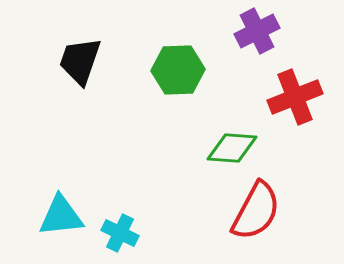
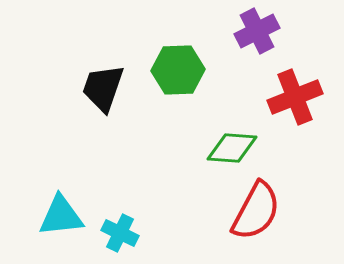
black trapezoid: moved 23 px right, 27 px down
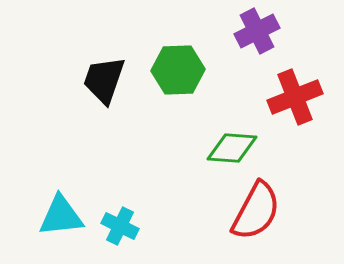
black trapezoid: moved 1 px right, 8 px up
cyan cross: moved 7 px up
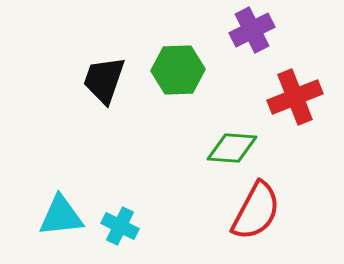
purple cross: moved 5 px left, 1 px up
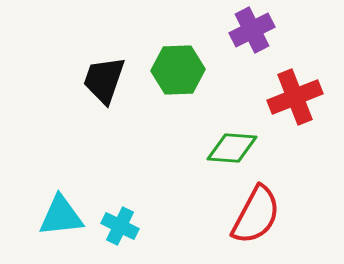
red semicircle: moved 4 px down
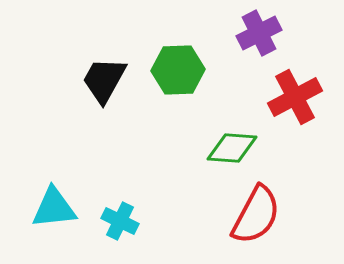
purple cross: moved 7 px right, 3 px down
black trapezoid: rotated 10 degrees clockwise
red cross: rotated 6 degrees counterclockwise
cyan triangle: moved 7 px left, 8 px up
cyan cross: moved 5 px up
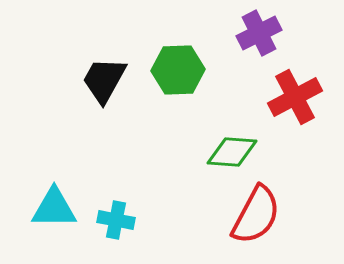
green diamond: moved 4 px down
cyan triangle: rotated 6 degrees clockwise
cyan cross: moved 4 px left, 1 px up; rotated 15 degrees counterclockwise
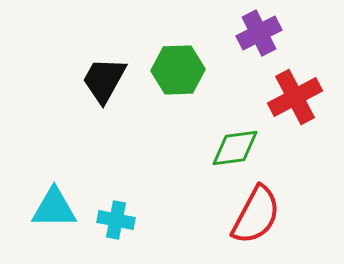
green diamond: moved 3 px right, 4 px up; rotated 12 degrees counterclockwise
